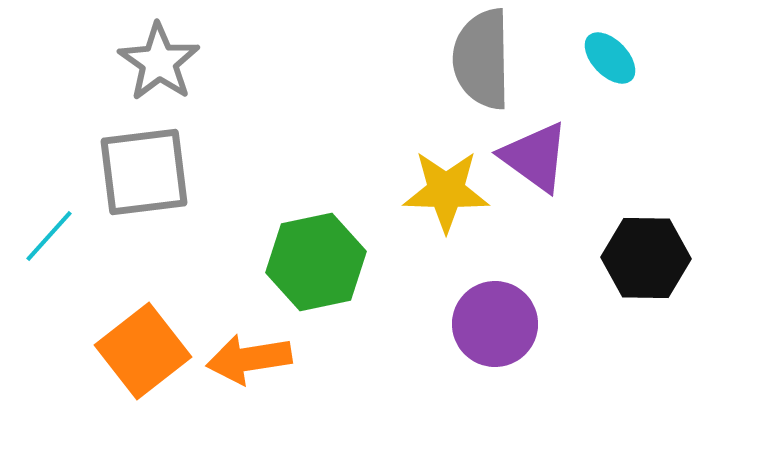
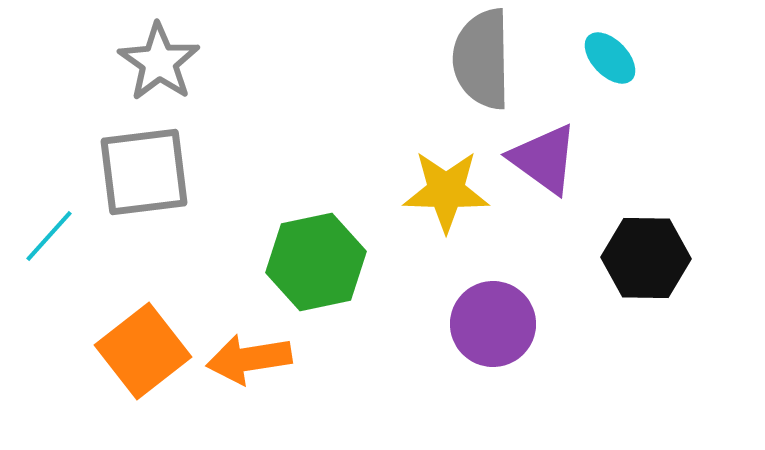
purple triangle: moved 9 px right, 2 px down
purple circle: moved 2 px left
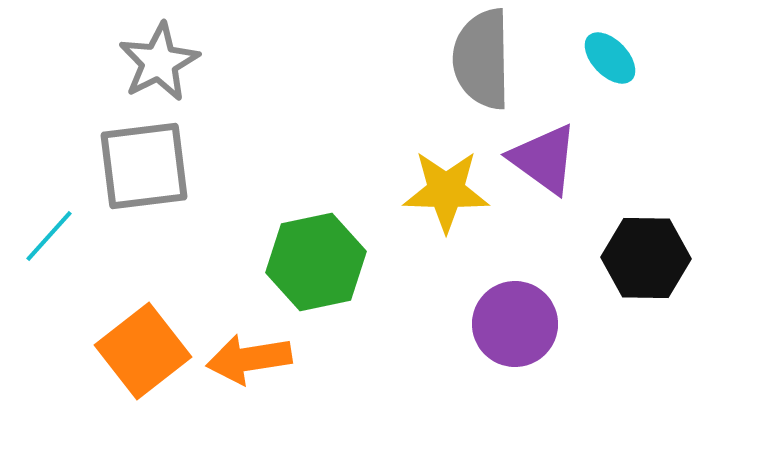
gray star: rotated 10 degrees clockwise
gray square: moved 6 px up
purple circle: moved 22 px right
